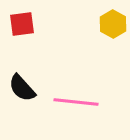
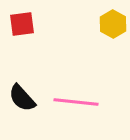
black semicircle: moved 10 px down
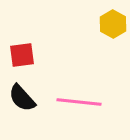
red square: moved 31 px down
pink line: moved 3 px right
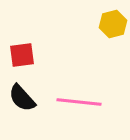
yellow hexagon: rotated 16 degrees clockwise
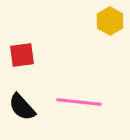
yellow hexagon: moved 3 px left, 3 px up; rotated 16 degrees counterclockwise
black semicircle: moved 9 px down
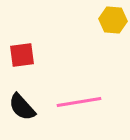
yellow hexagon: moved 3 px right, 1 px up; rotated 24 degrees counterclockwise
pink line: rotated 15 degrees counterclockwise
